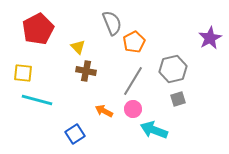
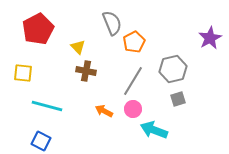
cyan line: moved 10 px right, 6 px down
blue square: moved 34 px left, 7 px down; rotated 30 degrees counterclockwise
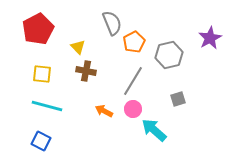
gray hexagon: moved 4 px left, 14 px up
yellow square: moved 19 px right, 1 px down
cyan arrow: rotated 20 degrees clockwise
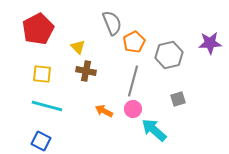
purple star: moved 5 px down; rotated 25 degrees clockwise
gray line: rotated 16 degrees counterclockwise
